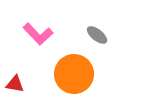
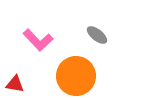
pink L-shape: moved 6 px down
orange circle: moved 2 px right, 2 px down
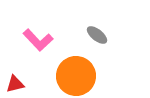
red triangle: rotated 24 degrees counterclockwise
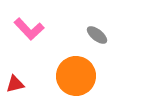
pink L-shape: moved 9 px left, 11 px up
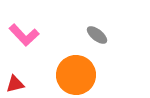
pink L-shape: moved 5 px left, 6 px down
orange circle: moved 1 px up
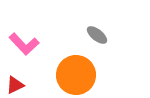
pink L-shape: moved 9 px down
red triangle: moved 1 px down; rotated 12 degrees counterclockwise
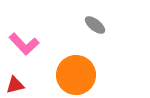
gray ellipse: moved 2 px left, 10 px up
red triangle: rotated 12 degrees clockwise
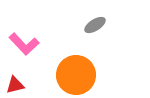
gray ellipse: rotated 70 degrees counterclockwise
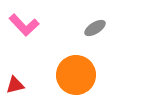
gray ellipse: moved 3 px down
pink L-shape: moved 19 px up
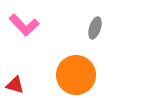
gray ellipse: rotated 40 degrees counterclockwise
red triangle: rotated 30 degrees clockwise
